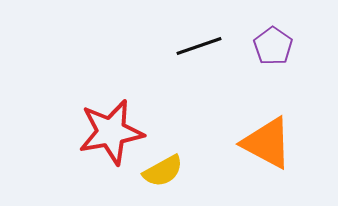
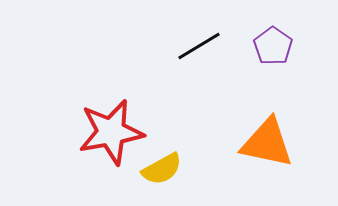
black line: rotated 12 degrees counterclockwise
orange triangle: rotated 16 degrees counterclockwise
yellow semicircle: moved 1 px left, 2 px up
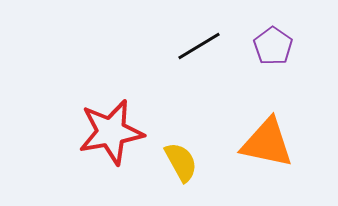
yellow semicircle: moved 19 px right, 7 px up; rotated 90 degrees counterclockwise
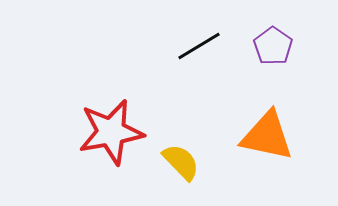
orange triangle: moved 7 px up
yellow semicircle: rotated 15 degrees counterclockwise
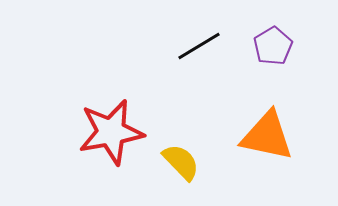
purple pentagon: rotated 6 degrees clockwise
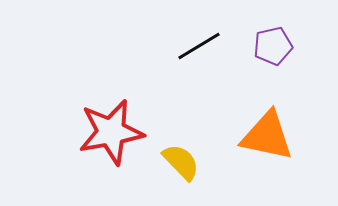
purple pentagon: rotated 18 degrees clockwise
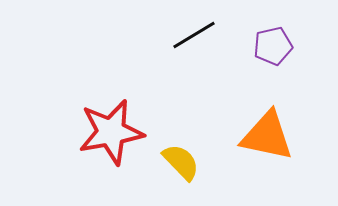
black line: moved 5 px left, 11 px up
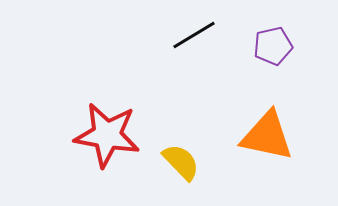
red star: moved 4 px left, 3 px down; rotated 20 degrees clockwise
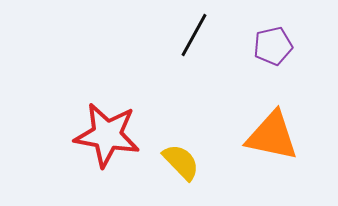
black line: rotated 30 degrees counterclockwise
orange triangle: moved 5 px right
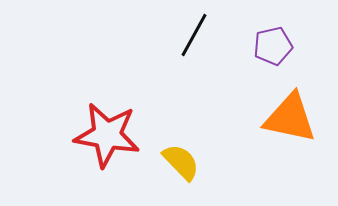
orange triangle: moved 18 px right, 18 px up
